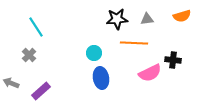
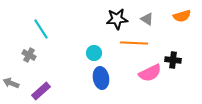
gray triangle: rotated 40 degrees clockwise
cyan line: moved 5 px right, 2 px down
gray cross: rotated 16 degrees counterclockwise
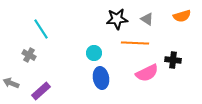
orange line: moved 1 px right
pink semicircle: moved 3 px left
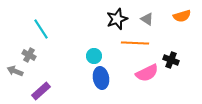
black star: rotated 15 degrees counterclockwise
cyan circle: moved 3 px down
black cross: moved 2 px left; rotated 14 degrees clockwise
gray arrow: moved 4 px right, 12 px up
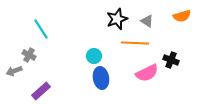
gray triangle: moved 2 px down
gray arrow: moved 1 px left; rotated 42 degrees counterclockwise
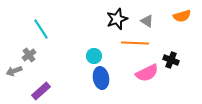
gray cross: rotated 24 degrees clockwise
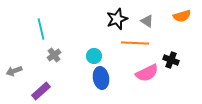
cyan line: rotated 20 degrees clockwise
gray cross: moved 25 px right
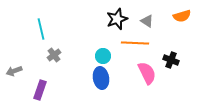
cyan circle: moved 9 px right
pink semicircle: rotated 90 degrees counterclockwise
purple rectangle: moved 1 px left, 1 px up; rotated 30 degrees counterclockwise
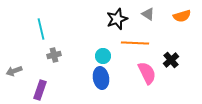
gray triangle: moved 1 px right, 7 px up
gray cross: rotated 24 degrees clockwise
black cross: rotated 28 degrees clockwise
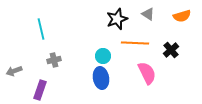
gray cross: moved 5 px down
black cross: moved 10 px up
